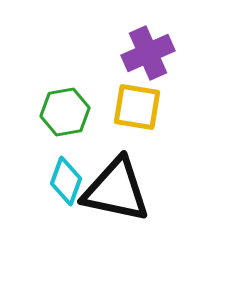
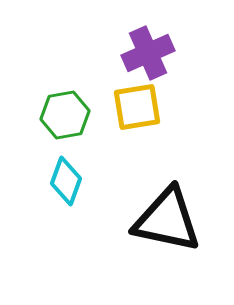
yellow square: rotated 18 degrees counterclockwise
green hexagon: moved 3 px down
black triangle: moved 51 px right, 30 px down
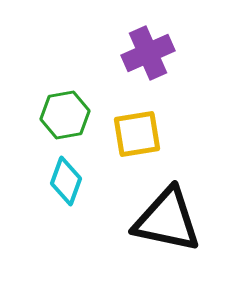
yellow square: moved 27 px down
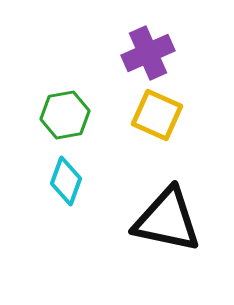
yellow square: moved 20 px right, 19 px up; rotated 33 degrees clockwise
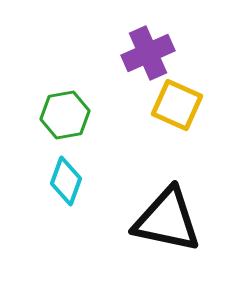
yellow square: moved 20 px right, 10 px up
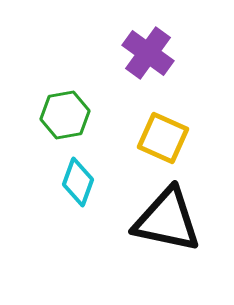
purple cross: rotated 30 degrees counterclockwise
yellow square: moved 14 px left, 33 px down
cyan diamond: moved 12 px right, 1 px down
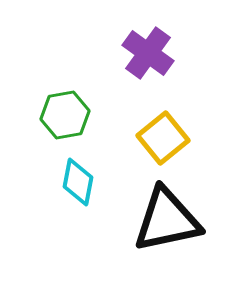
yellow square: rotated 27 degrees clockwise
cyan diamond: rotated 9 degrees counterclockwise
black triangle: rotated 24 degrees counterclockwise
